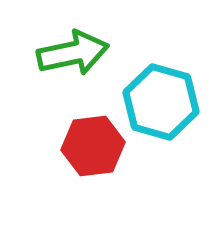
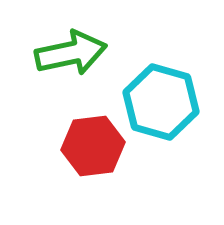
green arrow: moved 2 px left
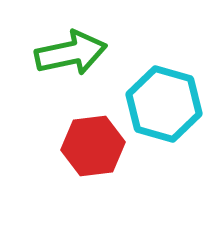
cyan hexagon: moved 3 px right, 2 px down
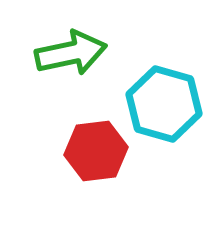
red hexagon: moved 3 px right, 5 px down
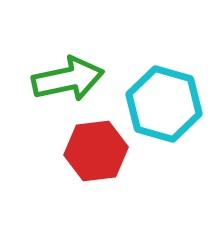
green arrow: moved 3 px left, 26 px down
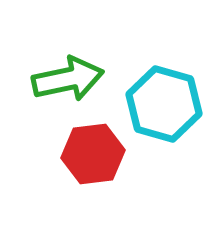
red hexagon: moved 3 px left, 3 px down
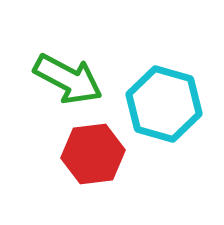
green arrow: rotated 40 degrees clockwise
